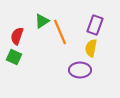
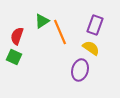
yellow semicircle: rotated 114 degrees clockwise
purple ellipse: rotated 75 degrees counterclockwise
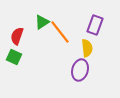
green triangle: moved 1 px down
orange line: rotated 15 degrees counterclockwise
yellow semicircle: moved 4 px left; rotated 48 degrees clockwise
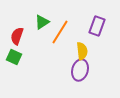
purple rectangle: moved 2 px right, 1 px down
orange line: rotated 70 degrees clockwise
yellow semicircle: moved 5 px left, 3 px down
